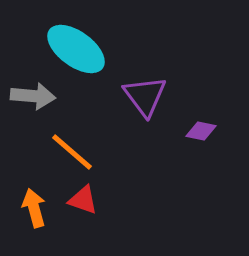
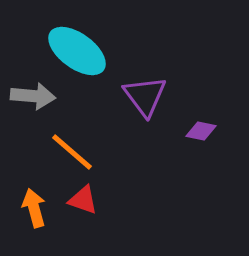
cyan ellipse: moved 1 px right, 2 px down
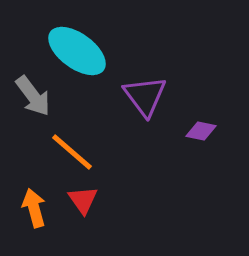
gray arrow: rotated 48 degrees clockwise
red triangle: rotated 36 degrees clockwise
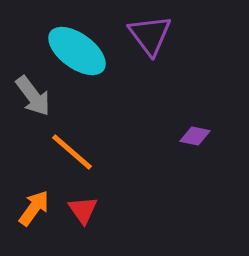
purple triangle: moved 5 px right, 61 px up
purple diamond: moved 6 px left, 5 px down
red triangle: moved 10 px down
orange arrow: rotated 51 degrees clockwise
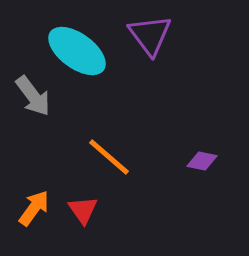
purple diamond: moved 7 px right, 25 px down
orange line: moved 37 px right, 5 px down
